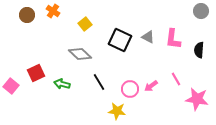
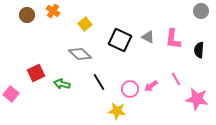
pink square: moved 8 px down
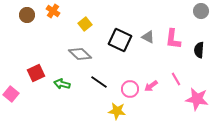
black line: rotated 24 degrees counterclockwise
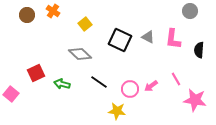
gray circle: moved 11 px left
pink star: moved 2 px left, 1 px down
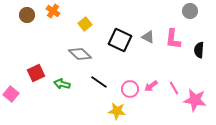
pink line: moved 2 px left, 9 px down
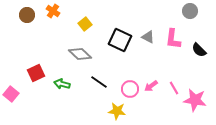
black semicircle: rotated 49 degrees counterclockwise
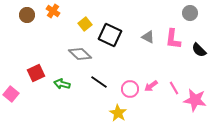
gray circle: moved 2 px down
black square: moved 10 px left, 5 px up
yellow star: moved 1 px right, 2 px down; rotated 24 degrees clockwise
